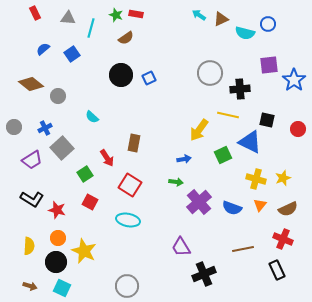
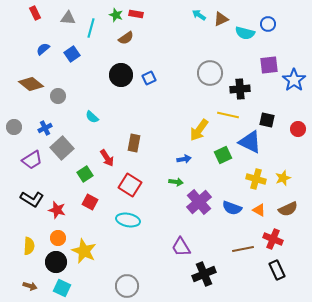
orange triangle at (260, 205): moved 1 px left, 5 px down; rotated 40 degrees counterclockwise
red cross at (283, 239): moved 10 px left
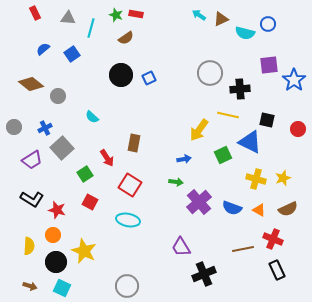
orange circle at (58, 238): moved 5 px left, 3 px up
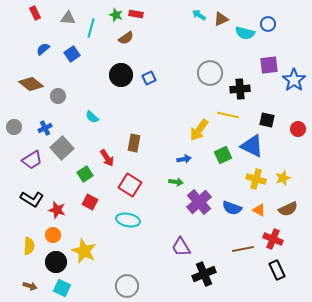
blue triangle at (250, 142): moved 2 px right, 4 px down
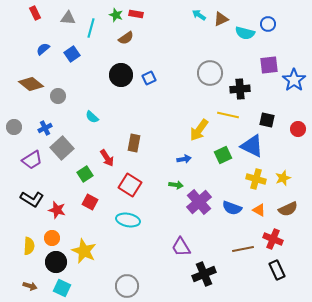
green arrow at (176, 182): moved 3 px down
orange circle at (53, 235): moved 1 px left, 3 px down
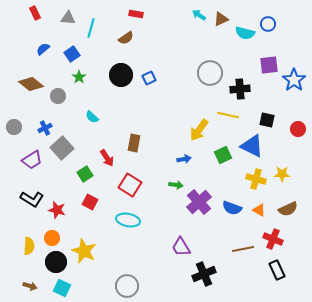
green star at (116, 15): moved 37 px left, 62 px down; rotated 16 degrees clockwise
yellow star at (283, 178): moved 1 px left, 4 px up; rotated 21 degrees clockwise
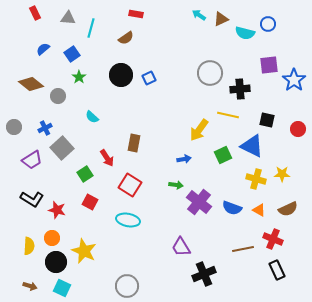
purple cross at (199, 202): rotated 10 degrees counterclockwise
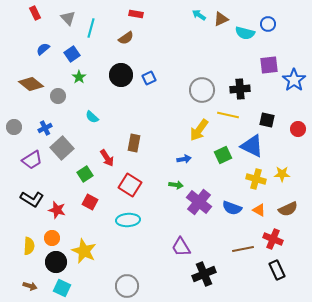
gray triangle at (68, 18): rotated 42 degrees clockwise
gray circle at (210, 73): moved 8 px left, 17 px down
cyan ellipse at (128, 220): rotated 15 degrees counterclockwise
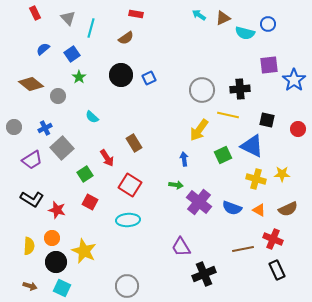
brown triangle at (221, 19): moved 2 px right, 1 px up
brown rectangle at (134, 143): rotated 42 degrees counterclockwise
blue arrow at (184, 159): rotated 88 degrees counterclockwise
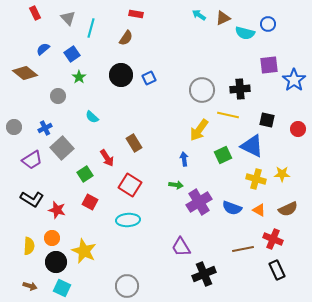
brown semicircle at (126, 38): rotated 21 degrees counterclockwise
brown diamond at (31, 84): moved 6 px left, 11 px up
purple cross at (199, 202): rotated 20 degrees clockwise
